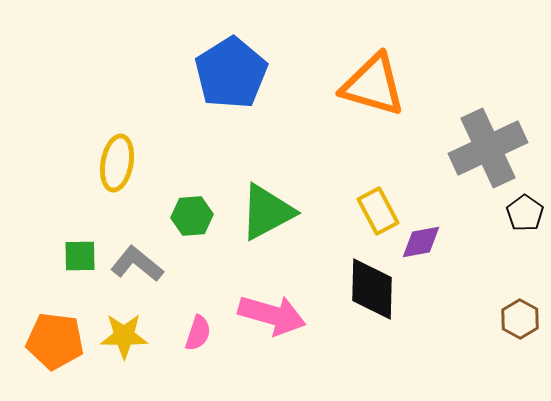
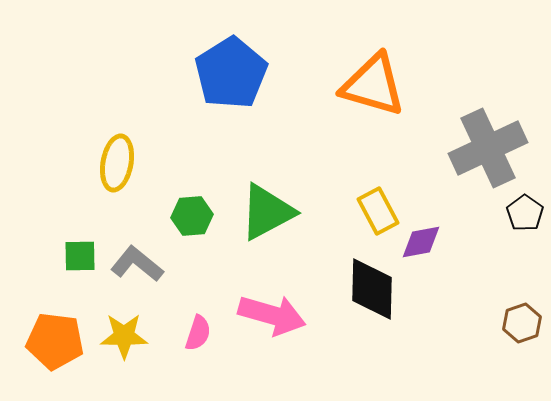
brown hexagon: moved 2 px right, 4 px down; rotated 12 degrees clockwise
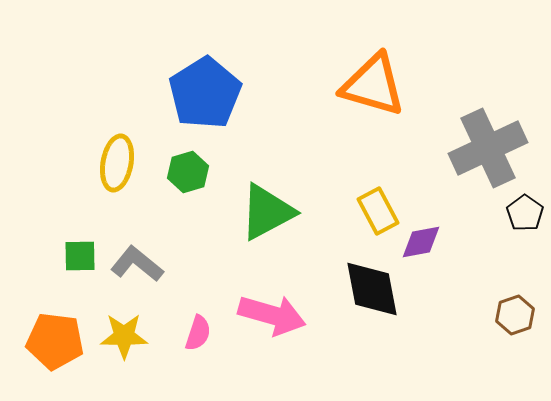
blue pentagon: moved 26 px left, 20 px down
green hexagon: moved 4 px left, 44 px up; rotated 12 degrees counterclockwise
black diamond: rotated 12 degrees counterclockwise
brown hexagon: moved 7 px left, 8 px up
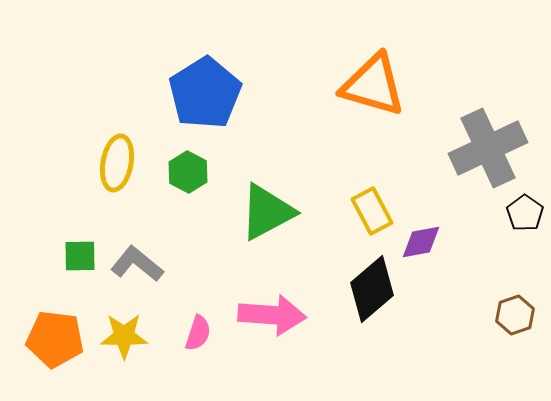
green hexagon: rotated 15 degrees counterclockwise
yellow rectangle: moved 6 px left
black diamond: rotated 60 degrees clockwise
pink arrow: rotated 12 degrees counterclockwise
orange pentagon: moved 2 px up
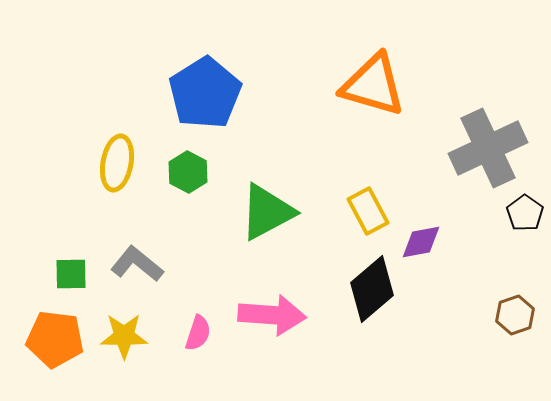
yellow rectangle: moved 4 px left
green square: moved 9 px left, 18 px down
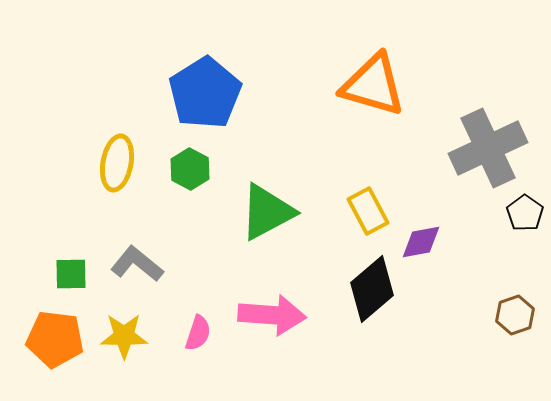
green hexagon: moved 2 px right, 3 px up
